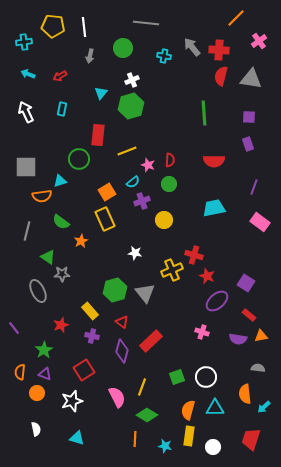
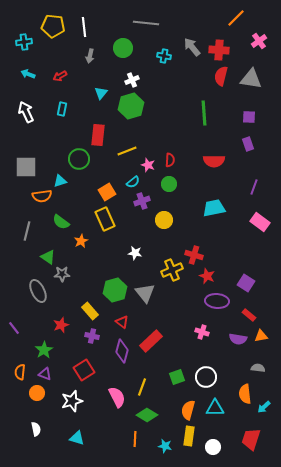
purple ellipse at (217, 301): rotated 45 degrees clockwise
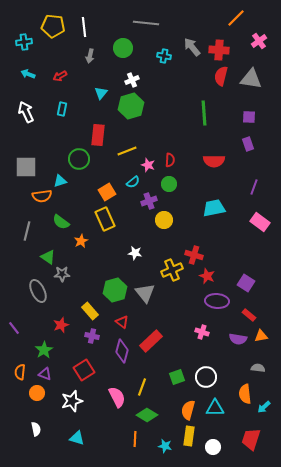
purple cross at (142, 201): moved 7 px right
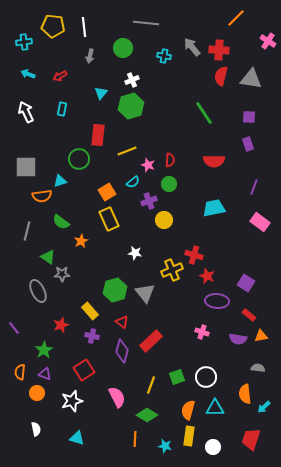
pink cross at (259, 41): moved 9 px right; rotated 21 degrees counterclockwise
green line at (204, 113): rotated 30 degrees counterclockwise
yellow rectangle at (105, 219): moved 4 px right
yellow line at (142, 387): moved 9 px right, 2 px up
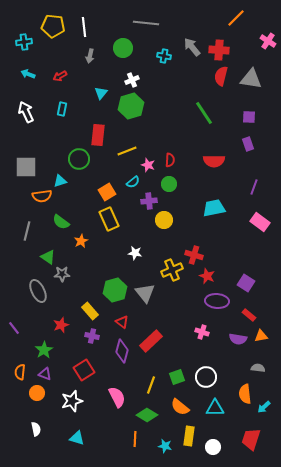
purple cross at (149, 201): rotated 14 degrees clockwise
orange semicircle at (188, 410): moved 8 px left, 3 px up; rotated 66 degrees counterclockwise
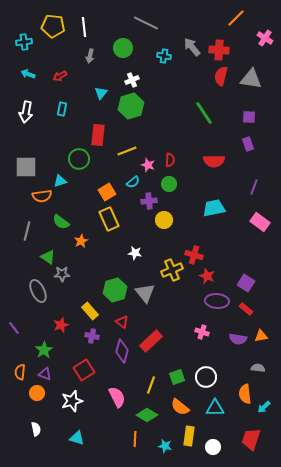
gray line at (146, 23): rotated 20 degrees clockwise
pink cross at (268, 41): moved 3 px left, 3 px up
white arrow at (26, 112): rotated 145 degrees counterclockwise
red rectangle at (249, 315): moved 3 px left, 6 px up
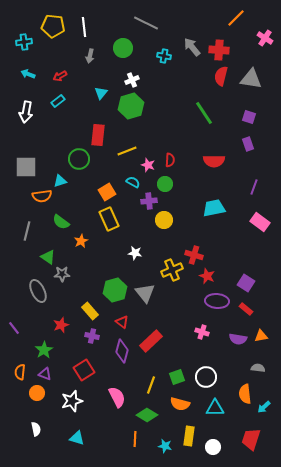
cyan rectangle at (62, 109): moved 4 px left, 8 px up; rotated 40 degrees clockwise
purple square at (249, 117): rotated 16 degrees clockwise
cyan semicircle at (133, 182): rotated 112 degrees counterclockwise
green circle at (169, 184): moved 4 px left
orange semicircle at (180, 407): moved 3 px up; rotated 24 degrees counterclockwise
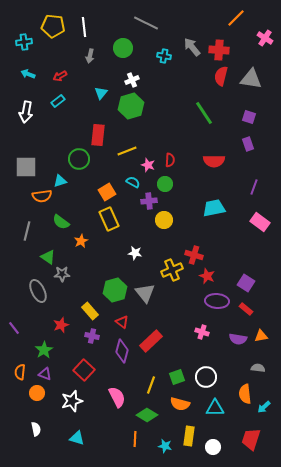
red square at (84, 370): rotated 15 degrees counterclockwise
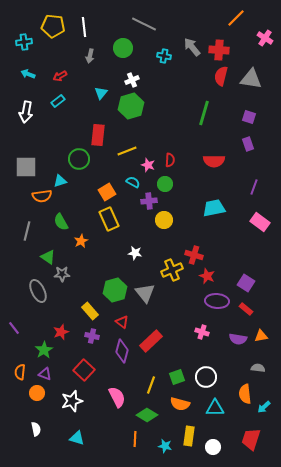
gray line at (146, 23): moved 2 px left, 1 px down
green line at (204, 113): rotated 50 degrees clockwise
green semicircle at (61, 222): rotated 24 degrees clockwise
red star at (61, 325): moved 7 px down
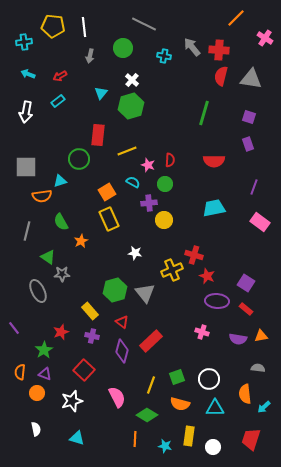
white cross at (132, 80): rotated 24 degrees counterclockwise
purple cross at (149, 201): moved 2 px down
white circle at (206, 377): moved 3 px right, 2 px down
